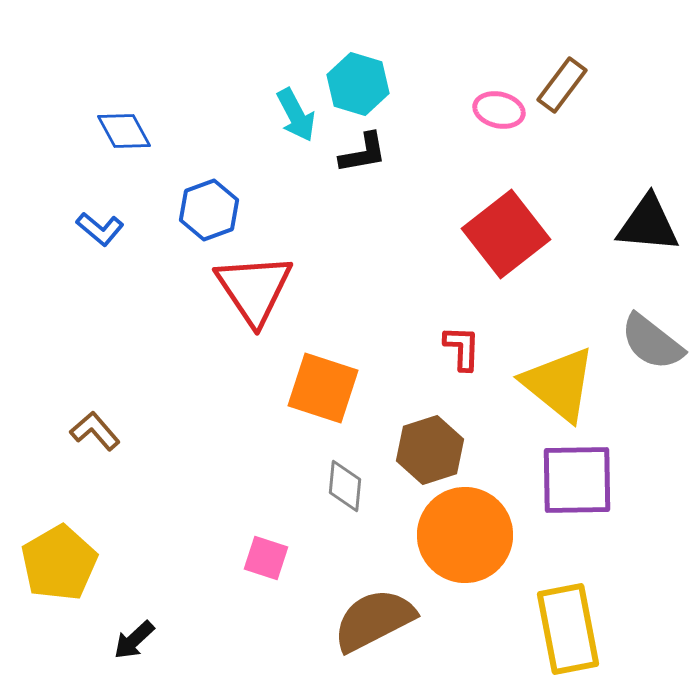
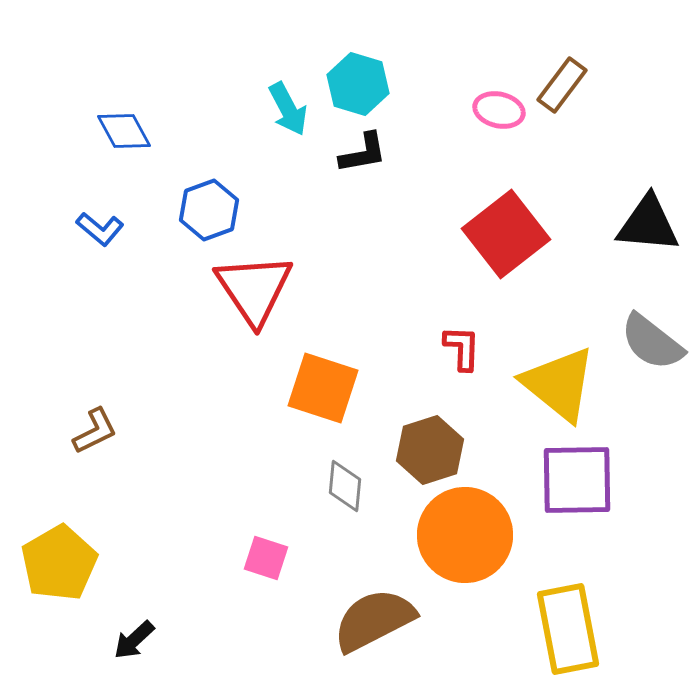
cyan arrow: moved 8 px left, 6 px up
brown L-shape: rotated 105 degrees clockwise
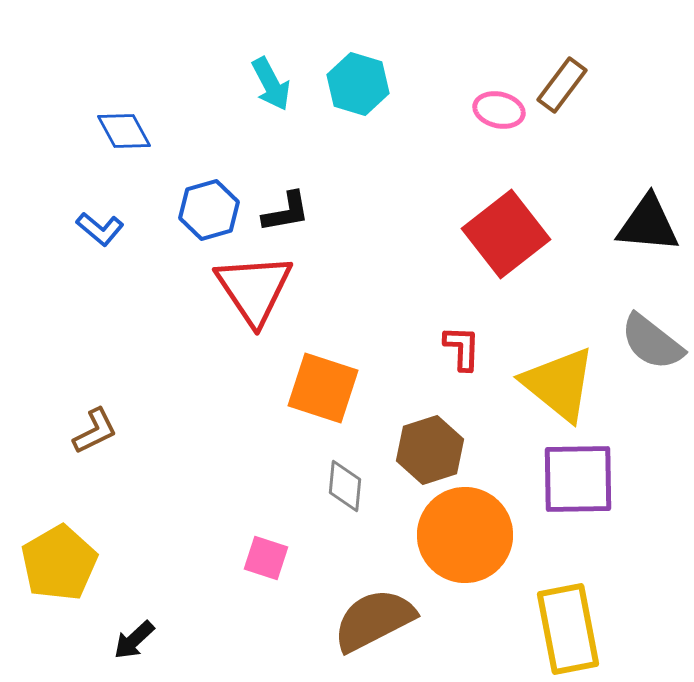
cyan arrow: moved 17 px left, 25 px up
black L-shape: moved 77 px left, 59 px down
blue hexagon: rotated 4 degrees clockwise
purple square: moved 1 px right, 1 px up
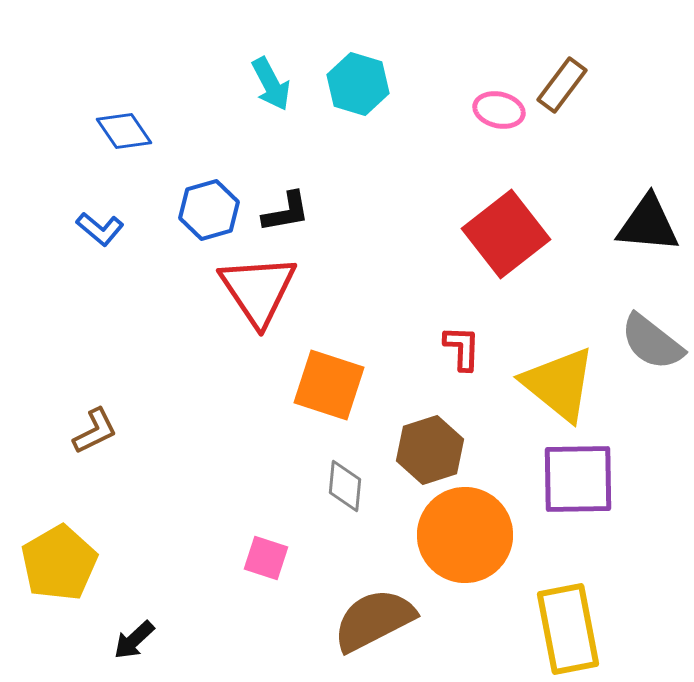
blue diamond: rotated 6 degrees counterclockwise
red triangle: moved 4 px right, 1 px down
orange square: moved 6 px right, 3 px up
